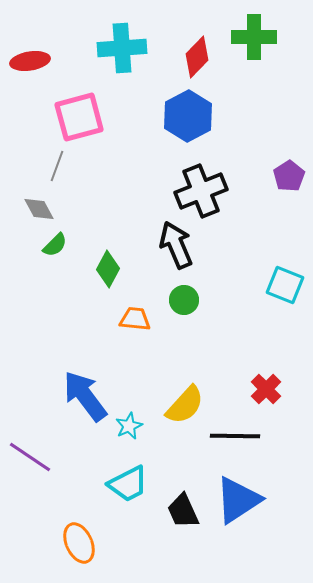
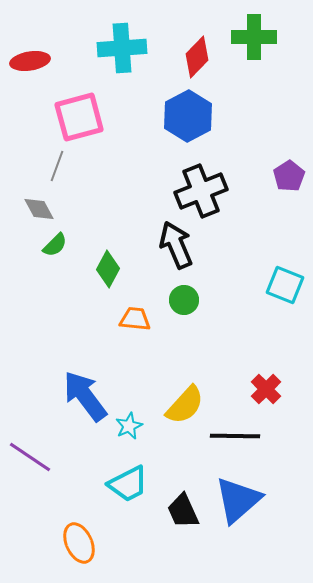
blue triangle: rotated 8 degrees counterclockwise
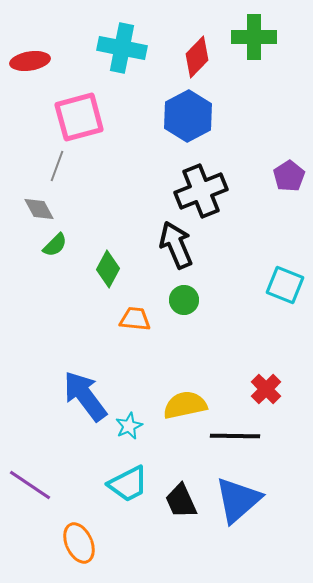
cyan cross: rotated 15 degrees clockwise
yellow semicircle: rotated 144 degrees counterclockwise
purple line: moved 28 px down
black trapezoid: moved 2 px left, 10 px up
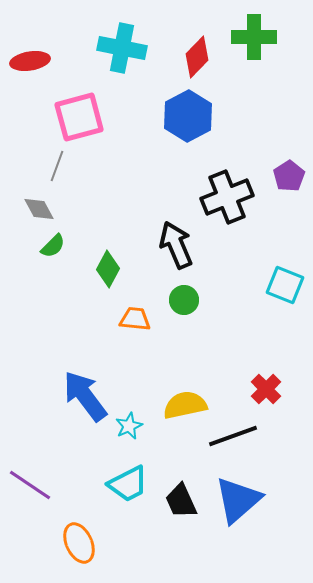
black cross: moved 26 px right, 6 px down
green semicircle: moved 2 px left, 1 px down
black line: moved 2 px left; rotated 21 degrees counterclockwise
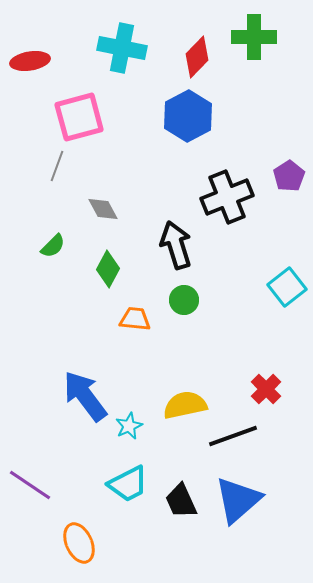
gray diamond: moved 64 px right
black arrow: rotated 6 degrees clockwise
cyan square: moved 2 px right, 2 px down; rotated 30 degrees clockwise
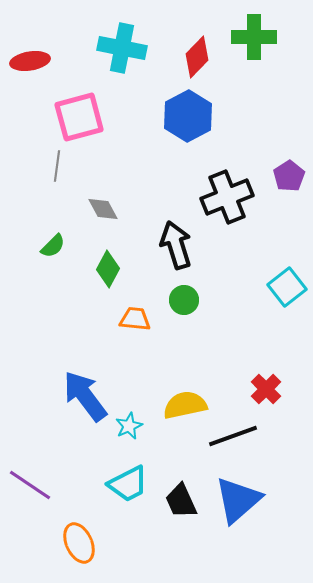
gray line: rotated 12 degrees counterclockwise
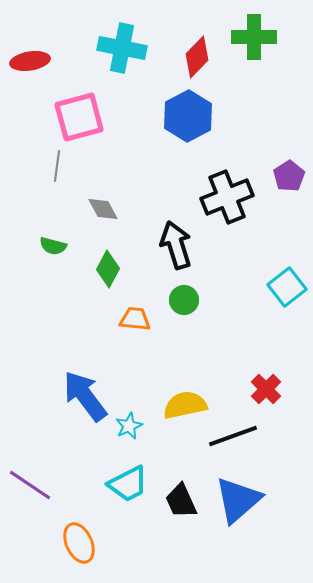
green semicircle: rotated 60 degrees clockwise
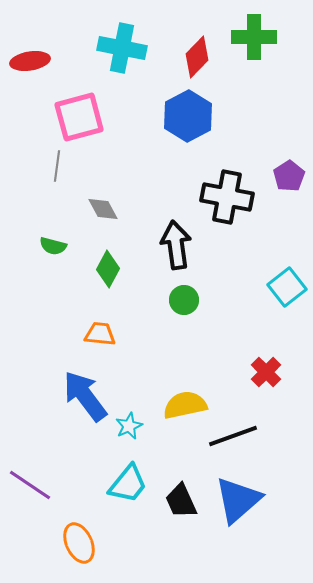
black cross: rotated 33 degrees clockwise
black arrow: rotated 9 degrees clockwise
orange trapezoid: moved 35 px left, 15 px down
red cross: moved 17 px up
cyan trapezoid: rotated 24 degrees counterclockwise
